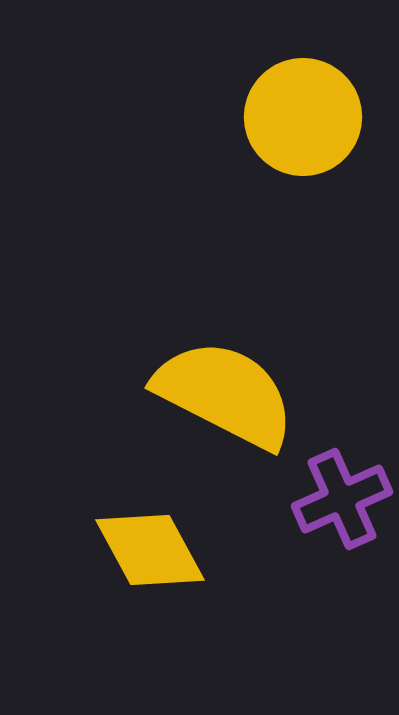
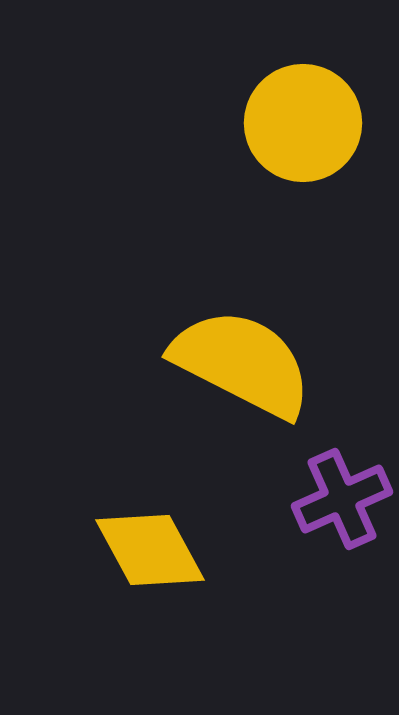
yellow circle: moved 6 px down
yellow semicircle: moved 17 px right, 31 px up
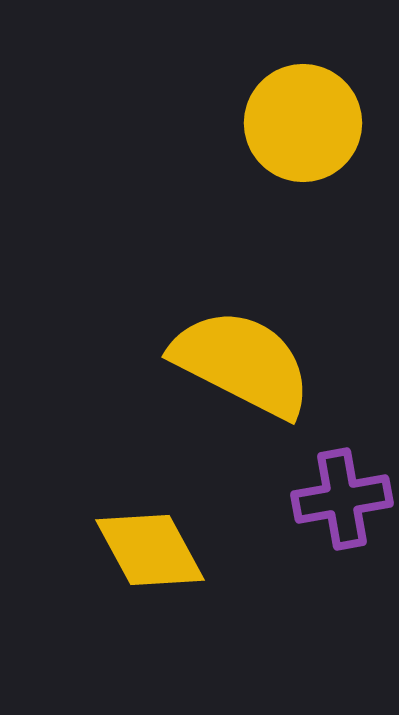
purple cross: rotated 14 degrees clockwise
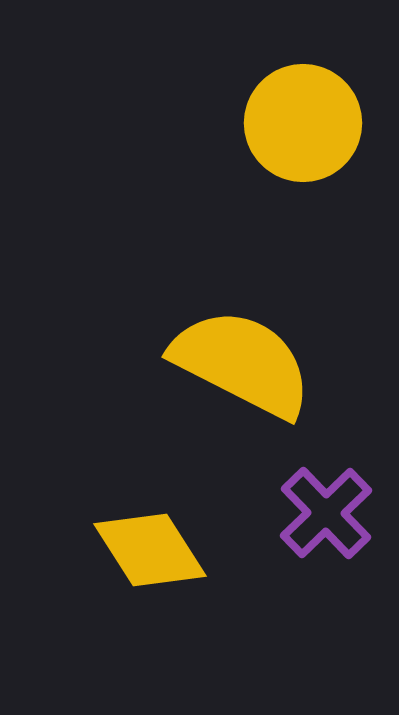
purple cross: moved 16 px left, 14 px down; rotated 34 degrees counterclockwise
yellow diamond: rotated 4 degrees counterclockwise
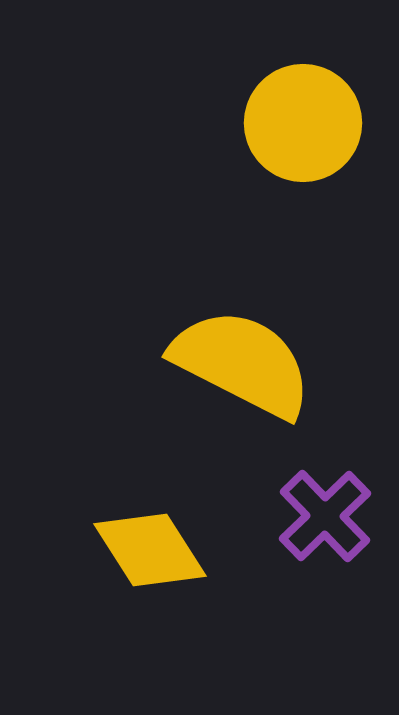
purple cross: moved 1 px left, 3 px down
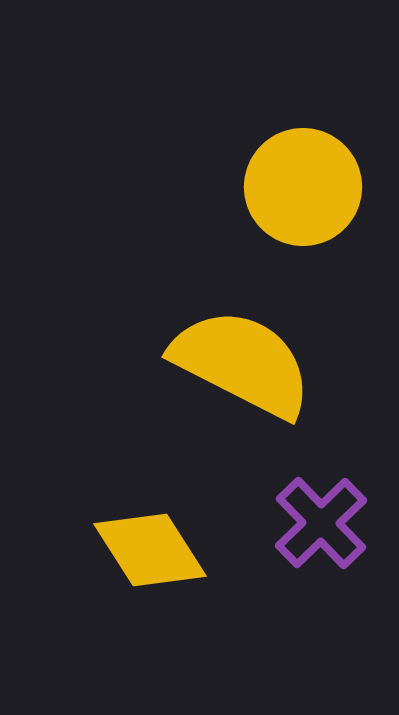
yellow circle: moved 64 px down
purple cross: moved 4 px left, 7 px down
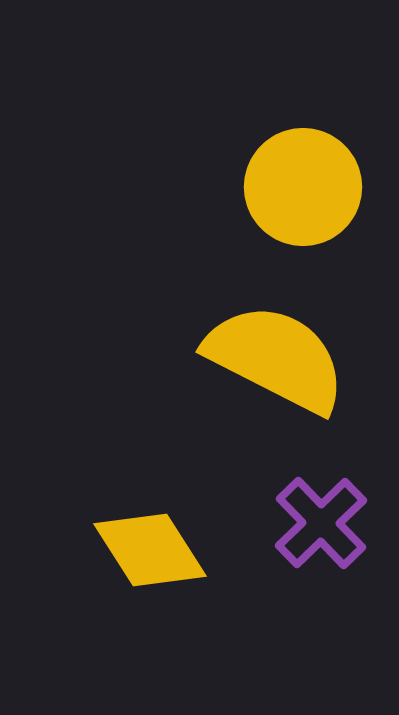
yellow semicircle: moved 34 px right, 5 px up
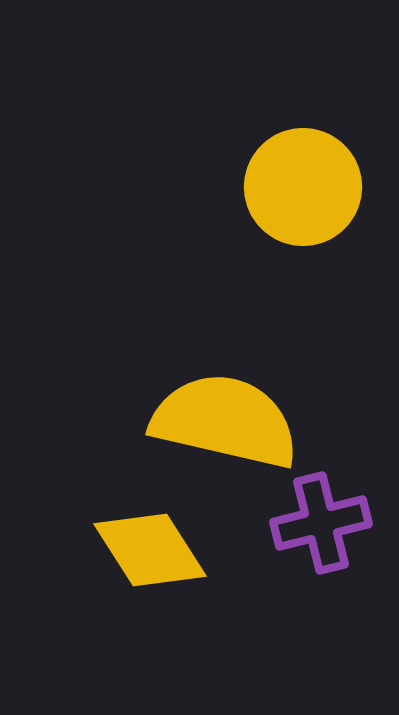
yellow semicircle: moved 51 px left, 63 px down; rotated 14 degrees counterclockwise
purple cross: rotated 30 degrees clockwise
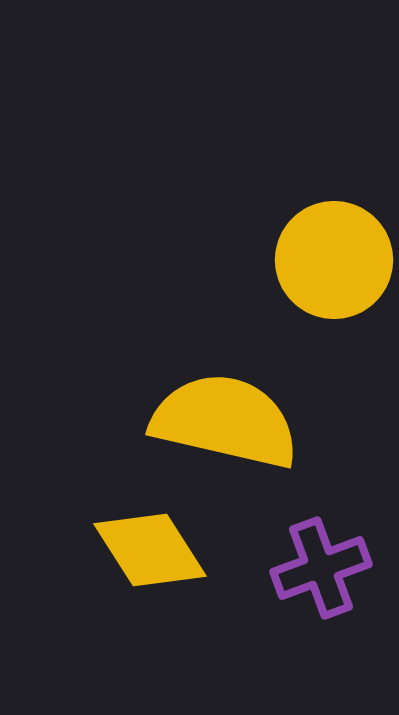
yellow circle: moved 31 px right, 73 px down
purple cross: moved 45 px down; rotated 6 degrees counterclockwise
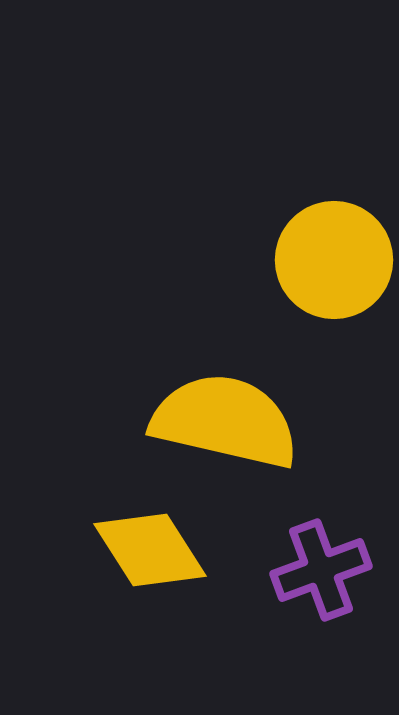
purple cross: moved 2 px down
